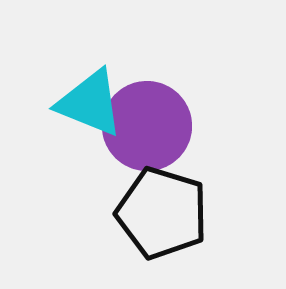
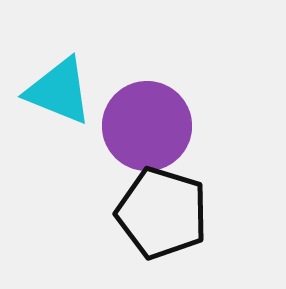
cyan triangle: moved 31 px left, 12 px up
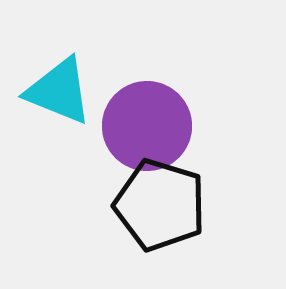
black pentagon: moved 2 px left, 8 px up
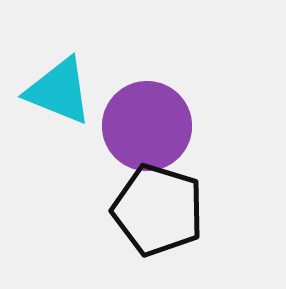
black pentagon: moved 2 px left, 5 px down
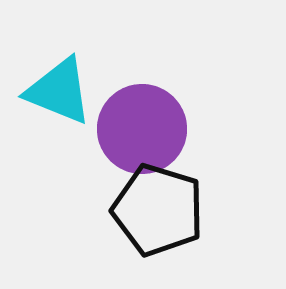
purple circle: moved 5 px left, 3 px down
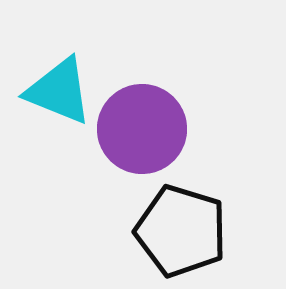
black pentagon: moved 23 px right, 21 px down
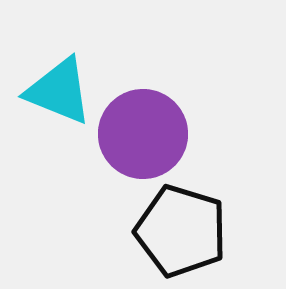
purple circle: moved 1 px right, 5 px down
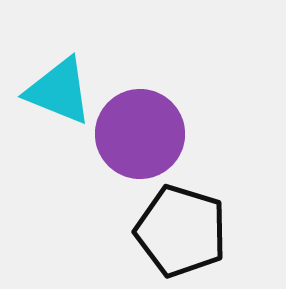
purple circle: moved 3 px left
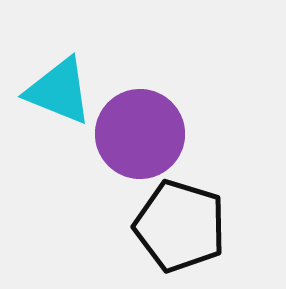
black pentagon: moved 1 px left, 5 px up
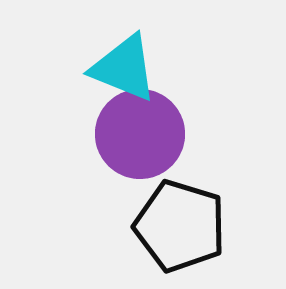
cyan triangle: moved 65 px right, 23 px up
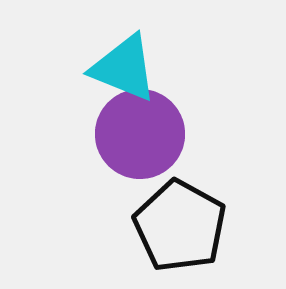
black pentagon: rotated 12 degrees clockwise
